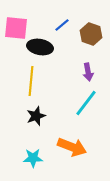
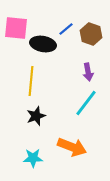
blue line: moved 4 px right, 4 px down
black ellipse: moved 3 px right, 3 px up
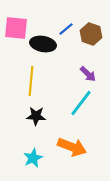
purple arrow: moved 2 px down; rotated 36 degrees counterclockwise
cyan line: moved 5 px left
black star: rotated 24 degrees clockwise
cyan star: rotated 24 degrees counterclockwise
